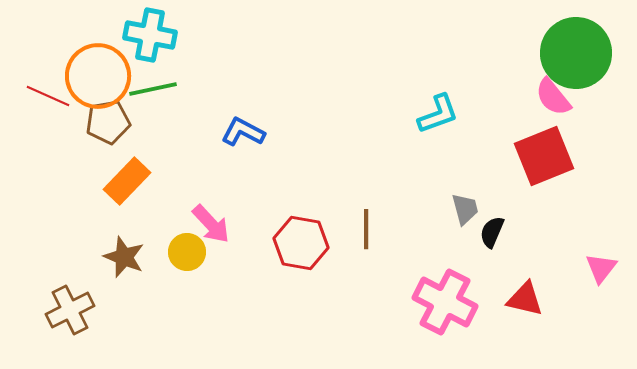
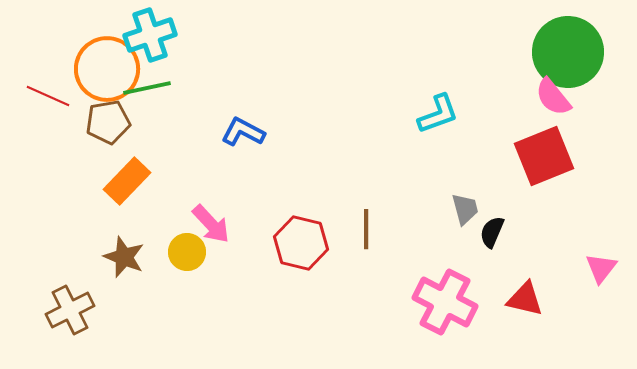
cyan cross: rotated 30 degrees counterclockwise
green circle: moved 8 px left, 1 px up
orange circle: moved 9 px right, 7 px up
green line: moved 6 px left, 1 px up
red hexagon: rotated 4 degrees clockwise
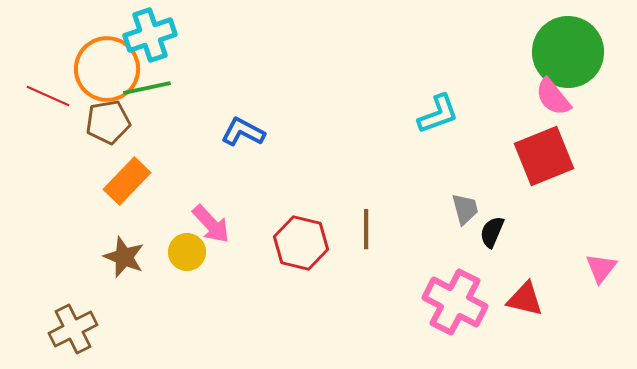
pink cross: moved 10 px right
brown cross: moved 3 px right, 19 px down
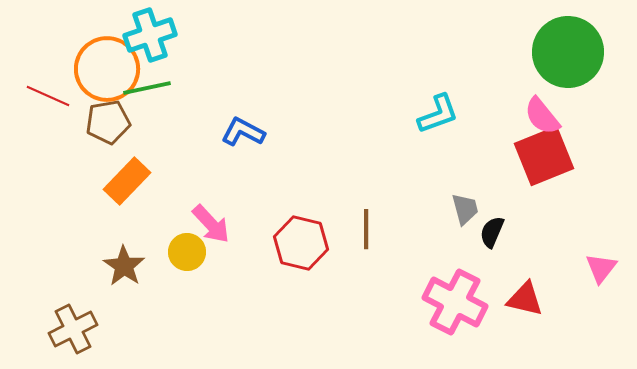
pink semicircle: moved 11 px left, 19 px down
brown star: moved 9 px down; rotated 12 degrees clockwise
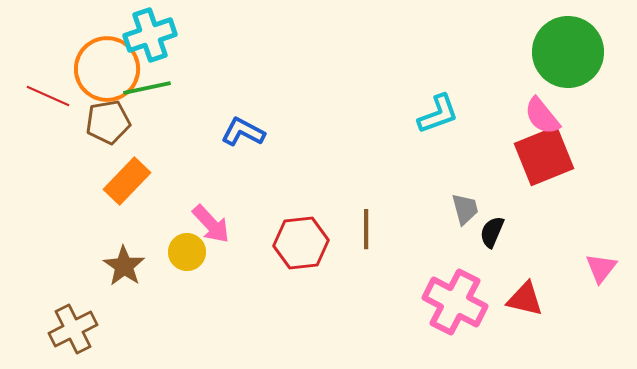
red hexagon: rotated 20 degrees counterclockwise
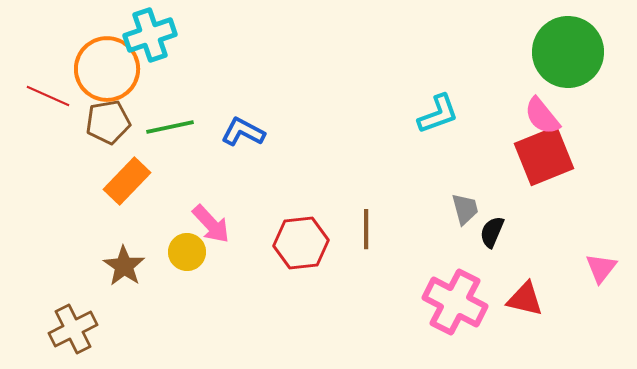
green line: moved 23 px right, 39 px down
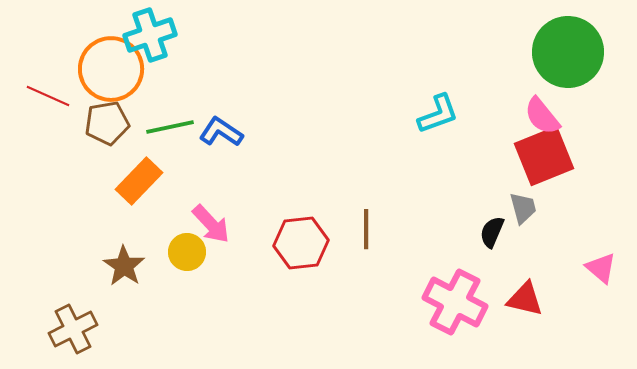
orange circle: moved 4 px right
brown pentagon: moved 1 px left, 1 px down
blue L-shape: moved 22 px left; rotated 6 degrees clockwise
orange rectangle: moved 12 px right
gray trapezoid: moved 58 px right, 1 px up
pink triangle: rotated 28 degrees counterclockwise
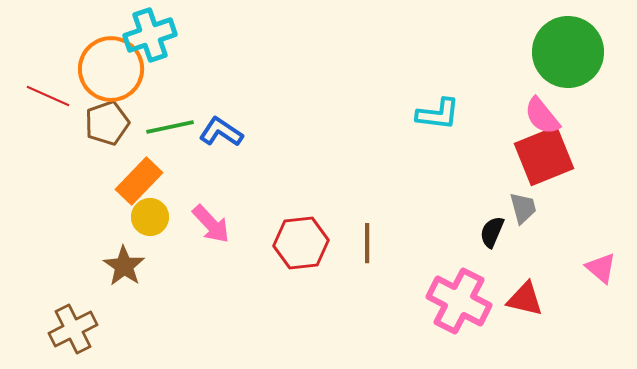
cyan L-shape: rotated 27 degrees clockwise
brown pentagon: rotated 9 degrees counterclockwise
brown line: moved 1 px right, 14 px down
yellow circle: moved 37 px left, 35 px up
pink cross: moved 4 px right, 1 px up
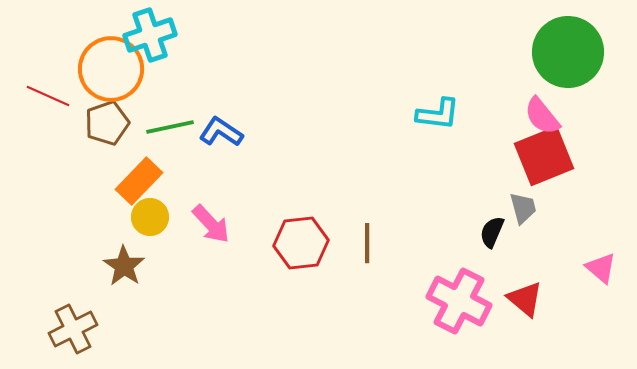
red triangle: rotated 27 degrees clockwise
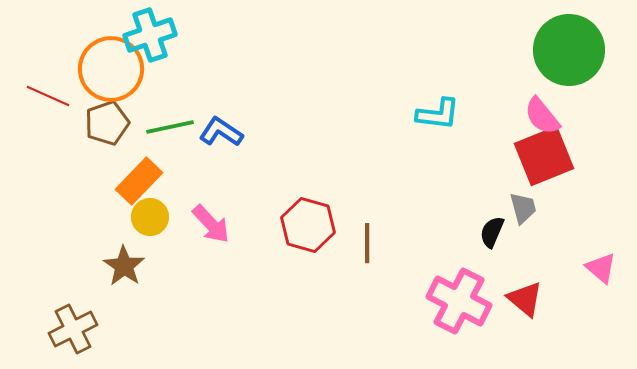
green circle: moved 1 px right, 2 px up
red hexagon: moved 7 px right, 18 px up; rotated 22 degrees clockwise
